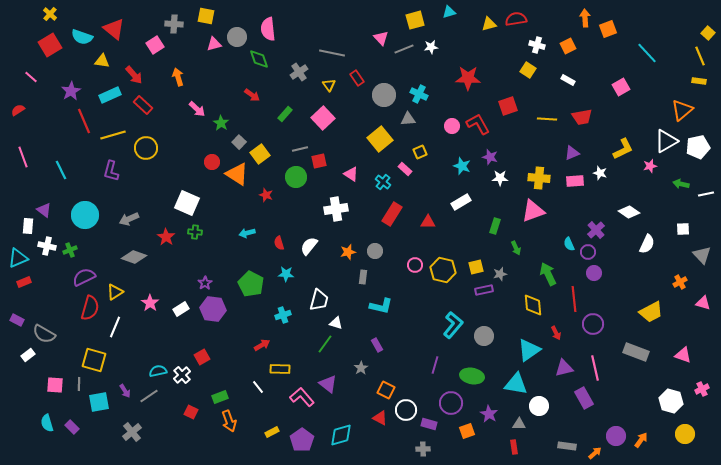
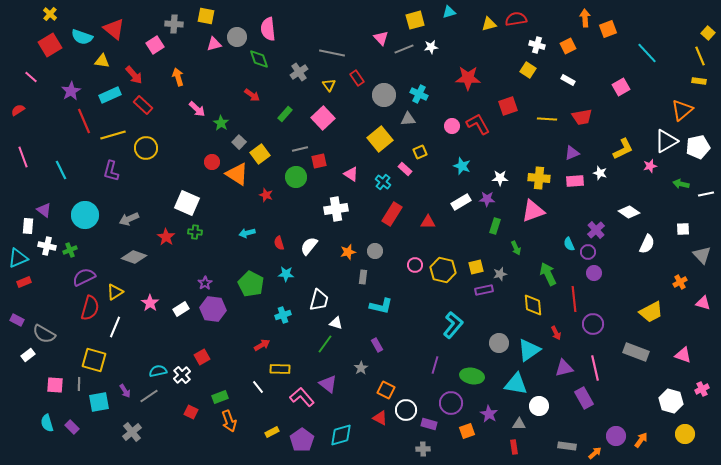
purple star at (490, 157): moved 3 px left, 42 px down; rotated 14 degrees counterclockwise
gray circle at (484, 336): moved 15 px right, 7 px down
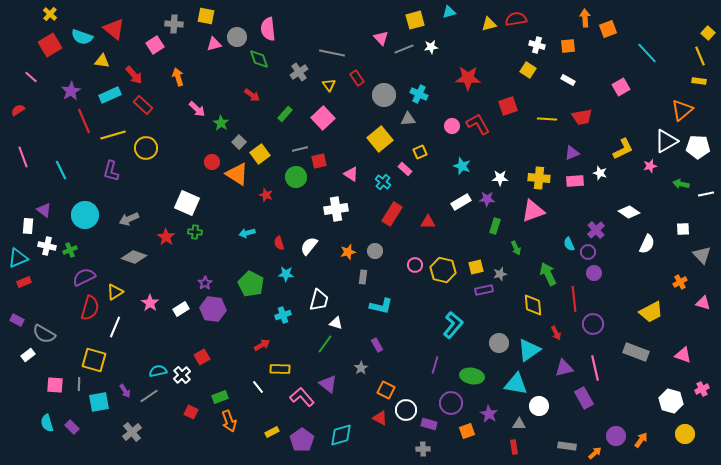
orange square at (568, 46): rotated 21 degrees clockwise
white pentagon at (698, 147): rotated 15 degrees clockwise
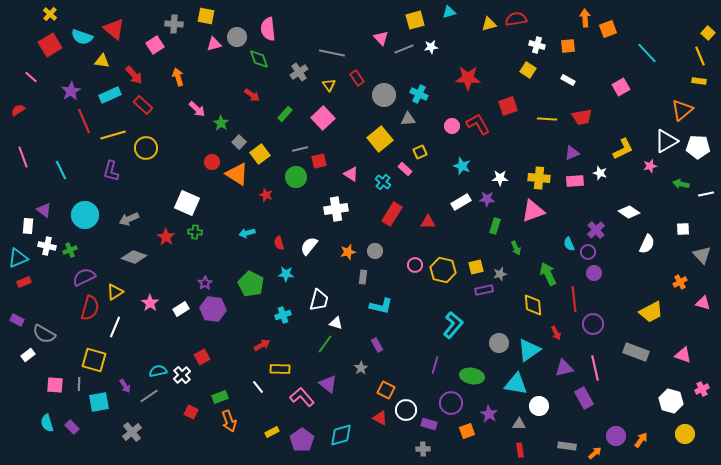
purple arrow at (125, 391): moved 5 px up
red rectangle at (514, 447): moved 6 px right, 3 px down
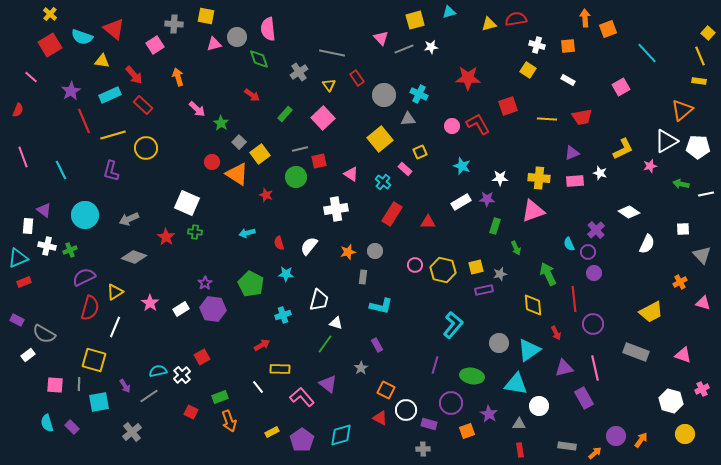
red semicircle at (18, 110): rotated 144 degrees clockwise
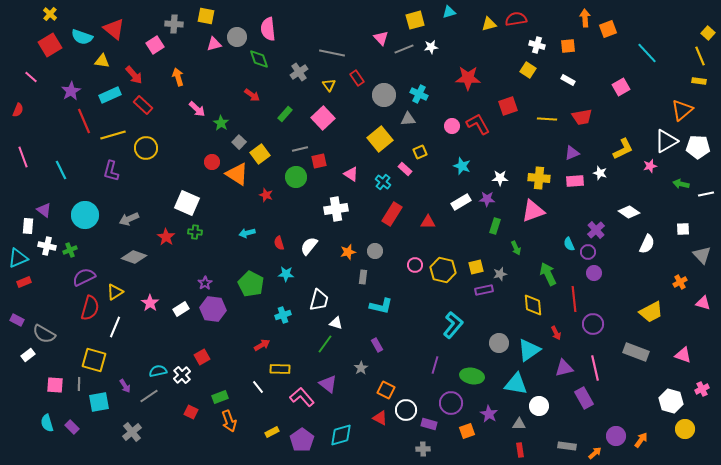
yellow circle at (685, 434): moved 5 px up
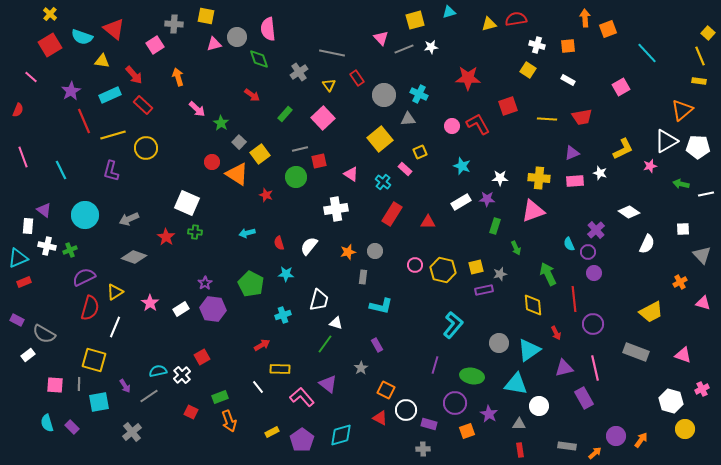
purple circle at (451, 403): moved 4 px right
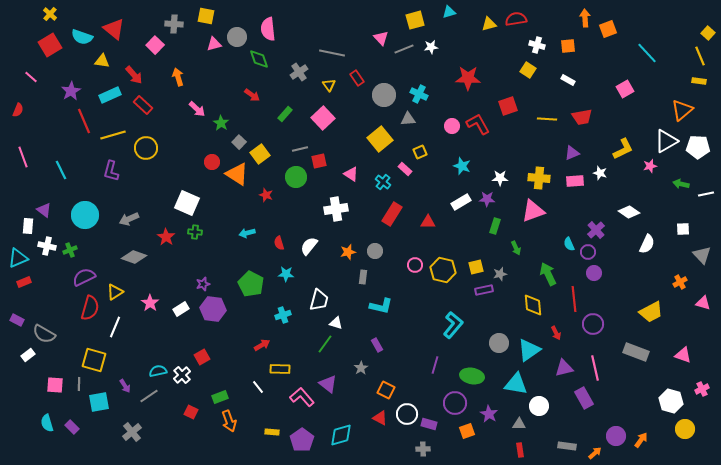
pink square at (155, 45): rotated 12 degrees counterclockwise
pink square at (621, 87): moved 4 px right, 2 px down
purple star at (205, 283): moved 2 px left, 1 px down; rotated 16 degrees clockwise
white circle at (406, 410): moved 1 px right, 4 px down
yellow rectangle at (272, 432): rotated 32 degrees clockwise
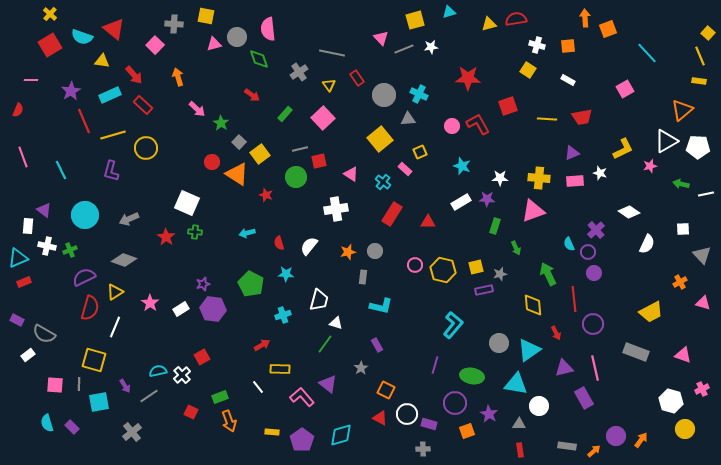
pink line at (31, 77): moved 3 px down; rotated 40 degrees counterclockwise
gray diamond at (134, 257): moved 10 px left, 3 px down
orange arrow at (595, 453): moved 1 px left, 2 px up
